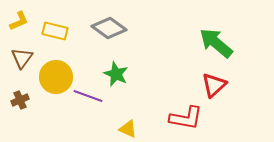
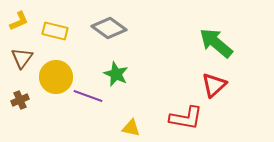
yellow triangle: moved 3 px right, 1 px up; rotated 12 degrees counterclockwise
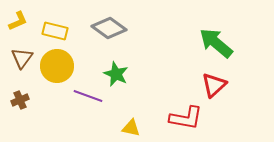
yellow L-shape: moved 1 px left
yellow circle: moved 1 px right, 11 px up
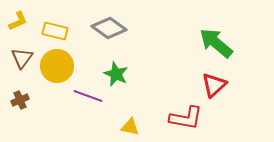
yellow triangle: moved 1 px left, 1 px up
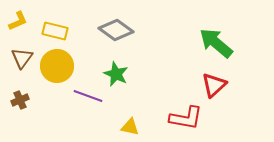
gray diamond: moved 7 px right, 2 px down
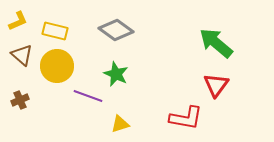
brown triangle: moved 3 px up; rotated 25 degrees counterclockwise
red triangle: moved 2 px right; rotated 12 degrees counterclockwise
yellow triangle: moved 10 px left, 3 px up; rotated 30 degrees counterclockwise
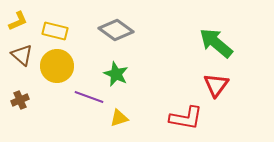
purple line: moved 1 px right, 1 px down
yellow triangle: moved 1 px left, 6 px up
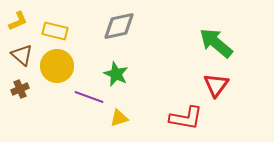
gray diamond: moved 3 px right, 4 px up; rotated 48 degrees counterclockwise
brown cross: moved 11 px up
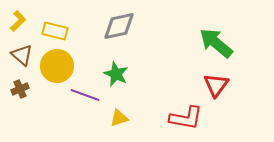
yellow L-shape: rotated 20 degrees counterclockwise
purple line: moved 4 px left, 2 px up
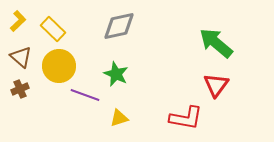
yellow rectangle: moved 2 px left, 2 px up; rotated 30 degrees clockwise
brown triangle: moved 1 px left, 2 px down
yellow circle: moved 2 px right
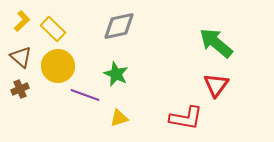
yellow L-shape: moved 4 px right
yellow circle: moved 1 px left
